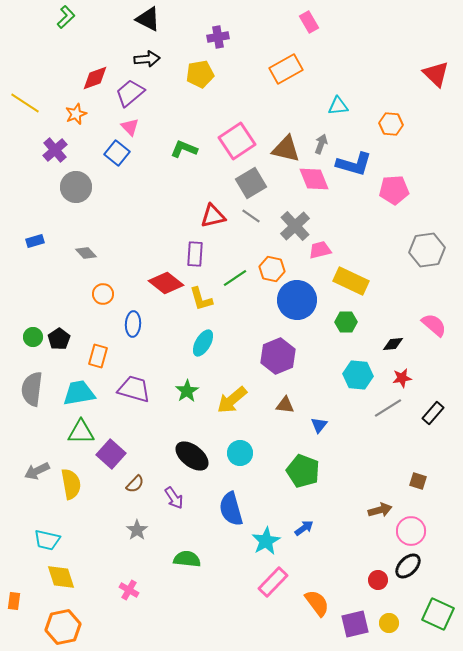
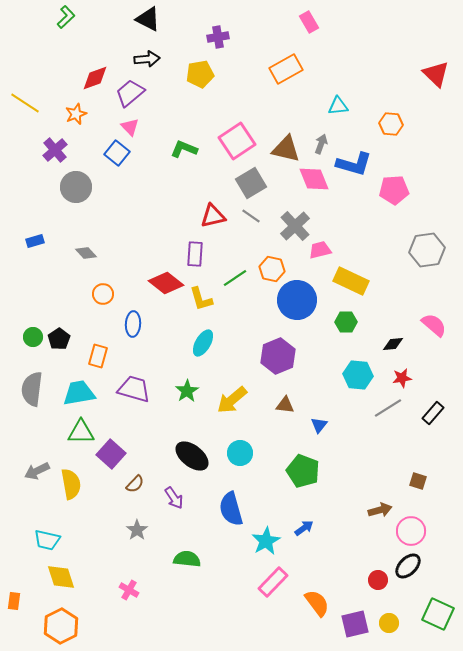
orange hexagon at (63, 627): moved 2 px left, 1 px up; rotated 16 degrees counterclockwise
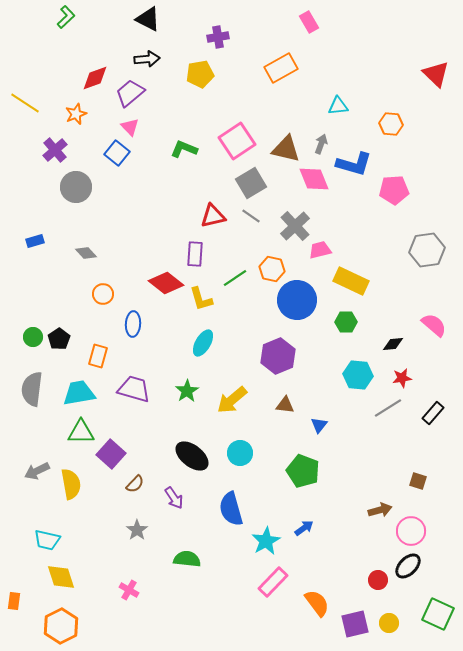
orange rectangle at (286, 69): moved 5 px left, 1 px up
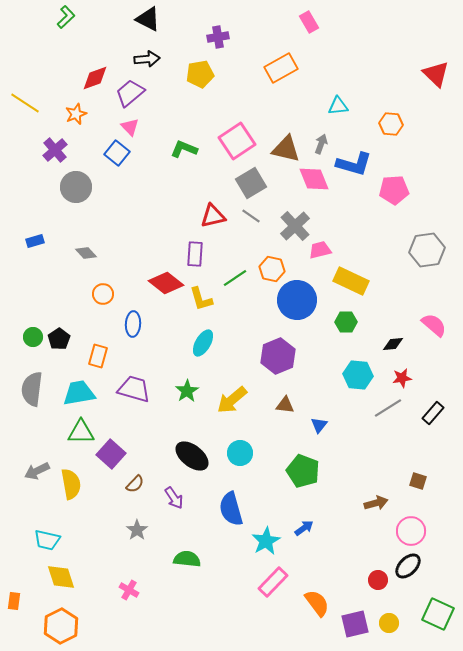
brown arrow at (380, 510): moved 4 px left, 7 px up
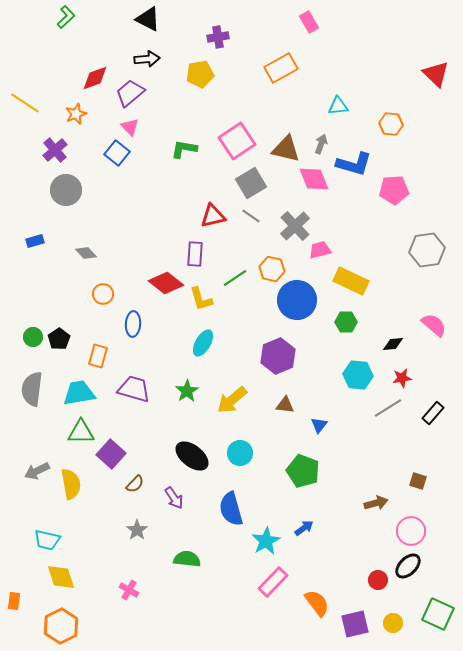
green L-shape at (184, 149): rotated 12 degrees counterclockwise
gray circle at (76, 187): moved 10 px left, 3 px down
yellow circle at (389, 623): moved 4 px right
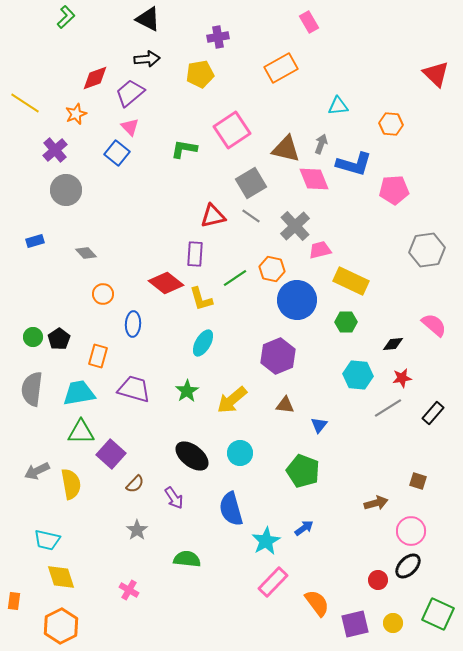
pink square at (237, 141): moved 5 px left, 11 px up
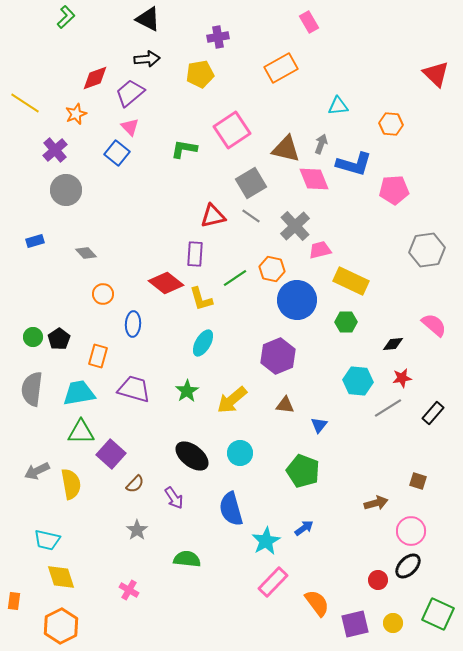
cyan hexagon at (358, 375): moved 6 px down
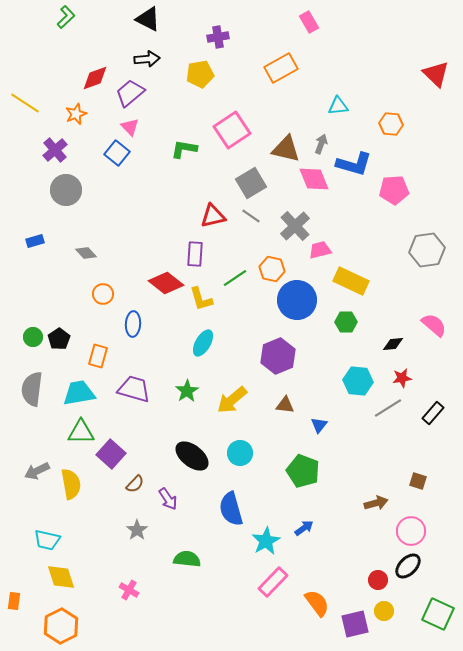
purple arrow at (174, 498): moved 6 px left, 1 px down
yellow circle at (393, 623): moved 9 px left, 12 px up
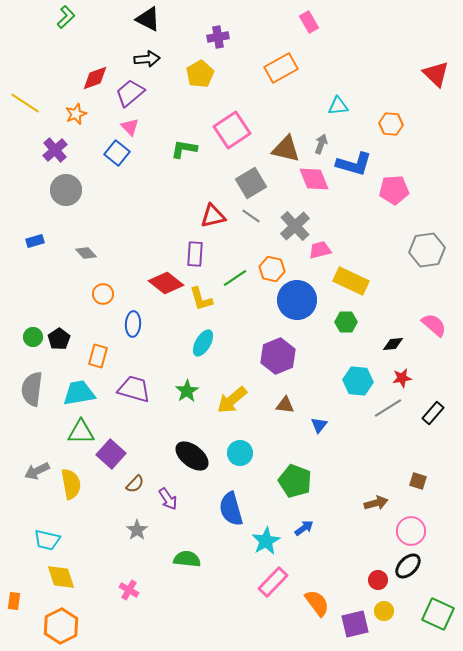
yellow pentagon at (200, 74): rotated 20 degrees counterclockwise
green pentagon at (303, 471): moved 8 px left, 10 px down
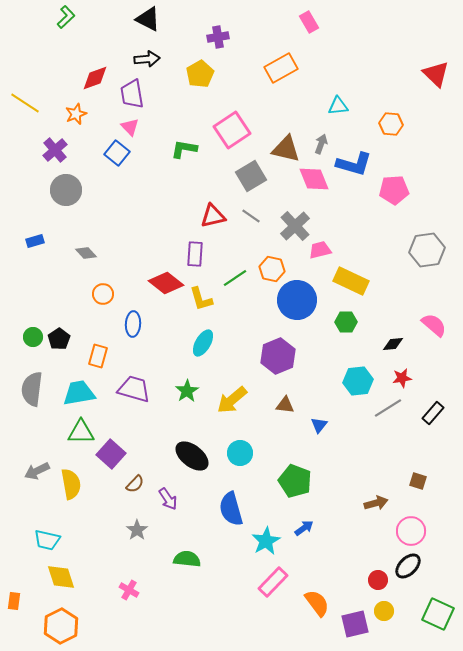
purple trapezoid at (130, 93): moved 2 px right, 1 px down; rotated 60 degrees counterclockwise
gray square at (251, 183): moved 7 px up
cyan hexagon at (358, 381): rotated 12 degrees counterclockwise
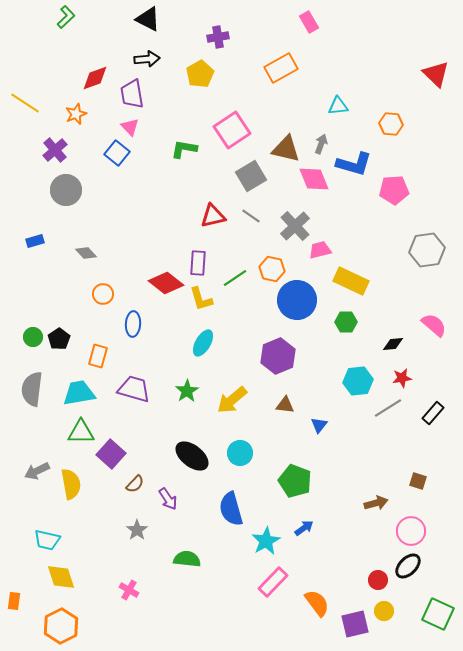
purple rectangle at (195, 254): moved 3 px right, 9 px down
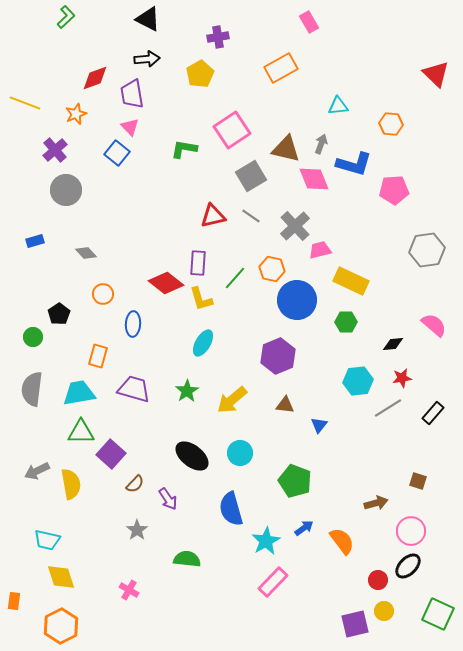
yellow line at (25, 103): rotated 12 degrees counterclockwise
green line at (235, 278): rotated 15 degrees counterclockwise
black pentagon at (59, 339): moved 25 px up
orange semicircle at (317, 603): moved 25 px right, 62 px up
